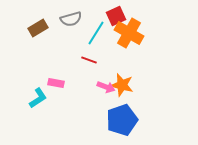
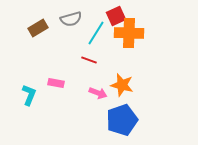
orange cross: rotated 28 degrees counterclockwise
pink arrow: moved 8 px left, 6 px down
cyan L-shape: moved 9 px left, 3 px up; rotated 35 degrees counterclockwise
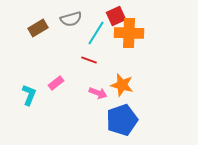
pink rectangle: rotated 49 degrees counterclockwise
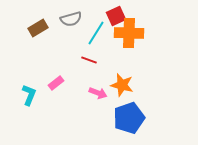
blue pentagon: moved 7 px right, 2 px up
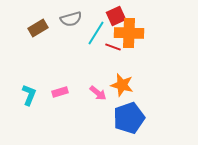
red line: moved 24 px right, 13 px up
pink rectangle: moved 4 px right, 9 px down; rotated 21 degrees clockwise
pink arrow: rotated 18 degrees clockwise
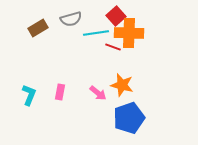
red square: rotated 18 degrees counterclockwise
cyan line: rotated 50 degrees clockwise
pink rectangle: rotated 63 degrees counterclockwise
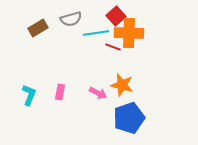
pink arrow: rotated 12 degrees counterclockwise
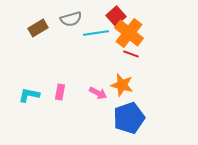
orange cross: rotated 36 degrees clockwise
red line: moved 18 px right, 7 px down
cyan L-shape: rotated 100 degrees counterclockwise
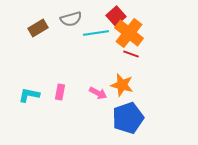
blue pentagon: moved 1 px left
